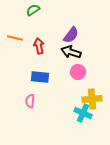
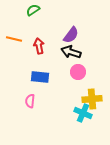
orange line: moved 1 px left, 1 px down
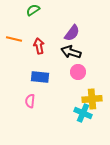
purple semicircle: moved 1 px right, 2 px up
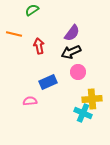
green semicircle: moved 1 px left
orange line: moved 5 px up
black arrow: rotated 42 degrees counterclockwise
blue rectangle: moved 8 px right, 5 px down; rotated 30 degrees counterclockwise
pink semicircle: rotated 80 degrees clockwise
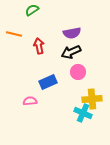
purple semicircle: rotated 42 degrees clockwise
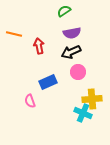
green semicircle: moved 32 px right, 1 px down
pink semicircle: rotated 104 degrees counterclockwise
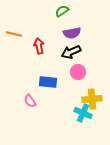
green semicircle: moved 2 px left
blue rectangle: rotated 30 degrees clockwise
pink semicircle: rotated 16 degrees counterclockwise
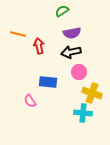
orange line: moved 4 px right
black arrow: rotated 12 degrees clockwise
pink circle: moved 1 px right
yellow cross: moved 6 px up; rotated 24 degrees clockwise
cyan cross: rotated 18 degrees counterclockwise
